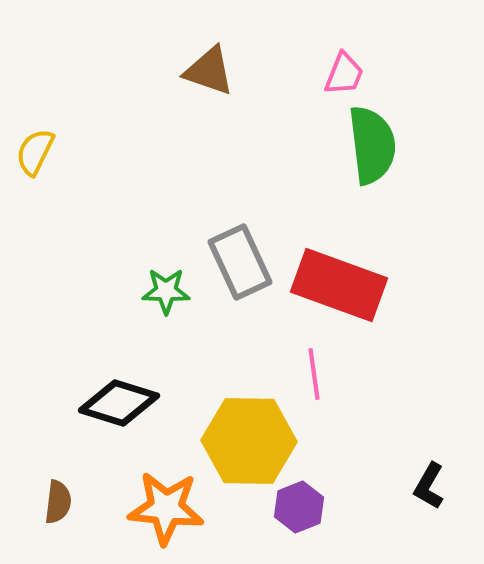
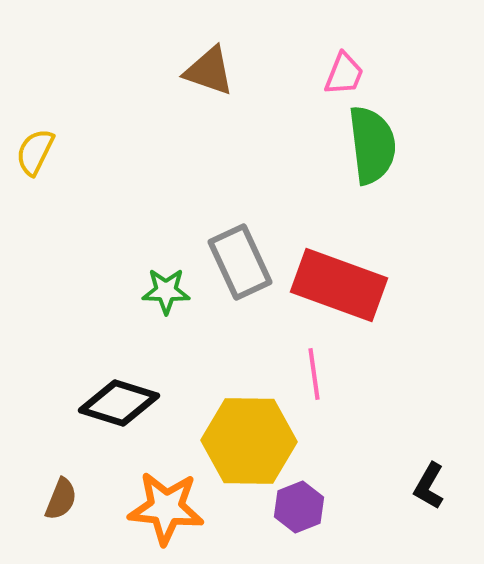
brown semicircle: moved 3 px right, 3 px up; rotated 15 degrees clockwise
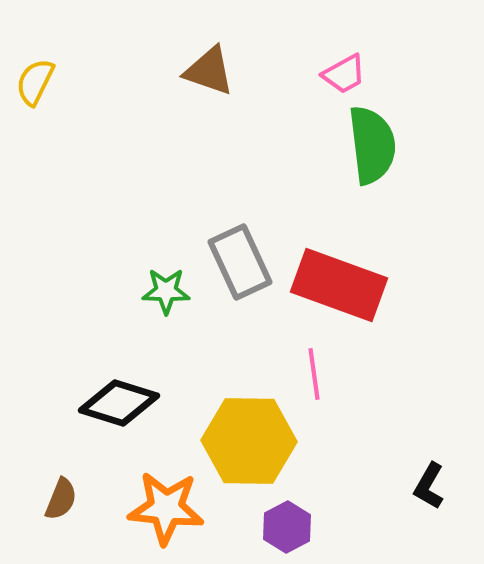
pink trapezoid: rotated 39 degrees clockwise
yellow semicircle: moved 70 px up
purple hexagon: moved 12 px left, 20 px down; rotated 6 degrees counterclockwise
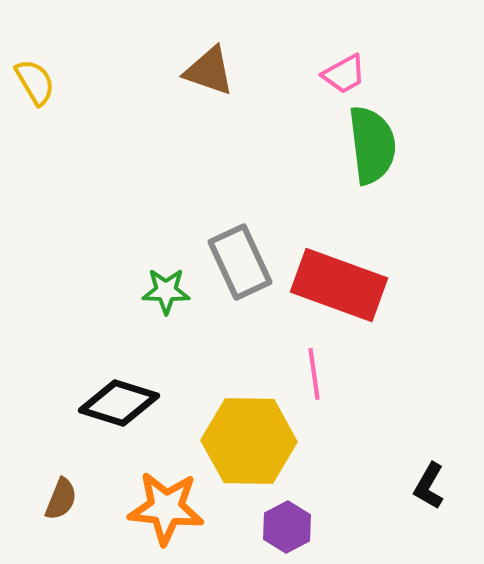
yellow semicircle: rotated 123 degrees clockwise
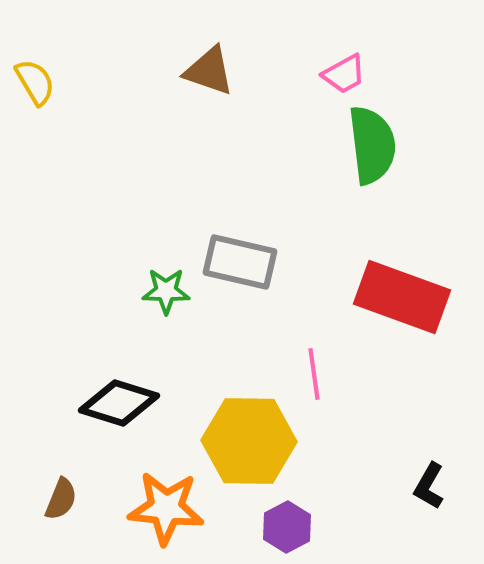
gray rectangle: rotated 52 degrees counterclockwise
red rectangle: moved 63 px right, 12 px down
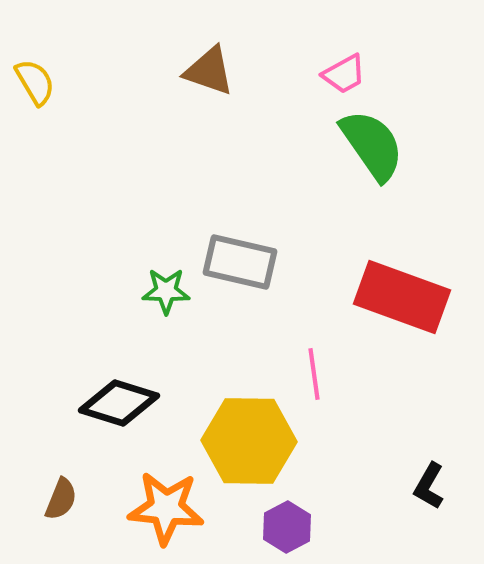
green semicircle: rotated 28 degrees counterclockwise
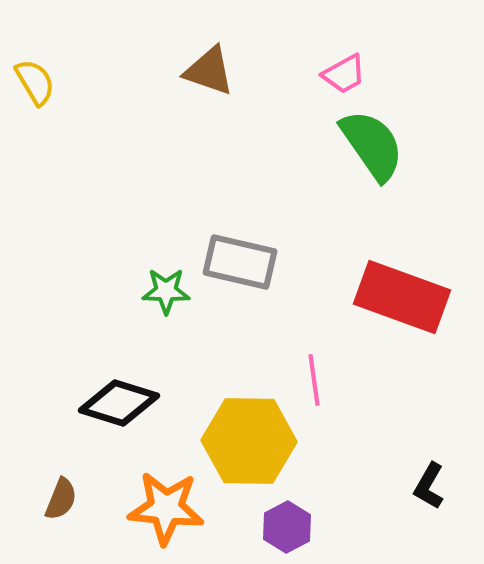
pink line: moved 6 px down
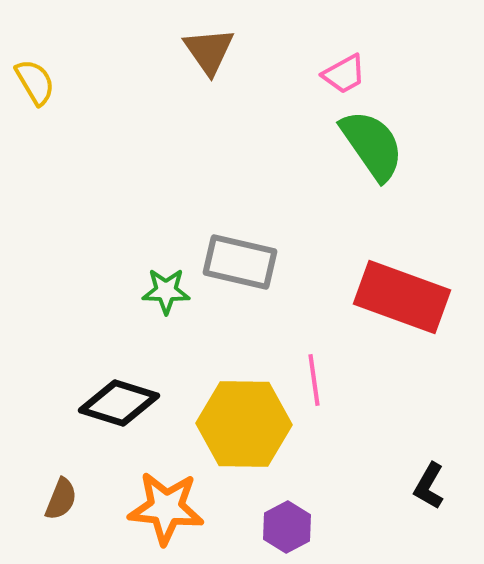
brown triangle: moved 20 px up; rotated 36 degrees clockwise
yellow hexagon: moved 5 px left, 17 px up
